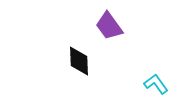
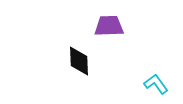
purple trapezoid: rotated 124 degrees clockwise
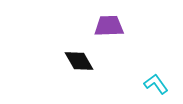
black diamond: rotated 28 degrees counterclockwise
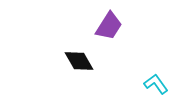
purple trapezoid: rotated 124 degrees clockwise
